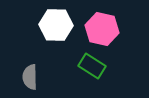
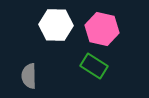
green rectangle: moved 2 px right
gray semicircle: moved 1 px left, 1 px up
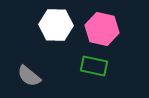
green rectangle: rotated 20 degrees counterclockwise
gray semicircle: rotated 50 degrees counterclockwise
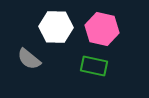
white hexagon: moved 2 px down
gray semicircle: moved 17 px up
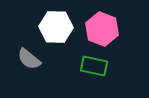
pink hexagon: rotated 8 degrees clockwise
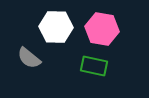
pink hexagon: rotated 12 degrees counterclockwise
gray semicircle: moved 1 px up
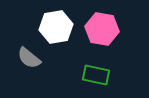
white hexagon: rotated 12 degrees counterclockwise
green rectangle: moved 2 px right, 9 px down
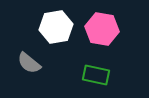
gray semicircle: moved 5 px down
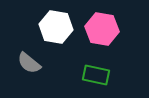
white hexagon: rotated 20 degrees clockwise
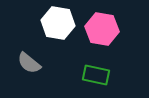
white hexagon: moved 2 px right, 4 px up
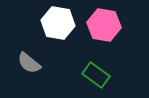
pink hexagon: moved 2 px right, 4 px up
green rectangle: rotated 24 degrees clockwise
